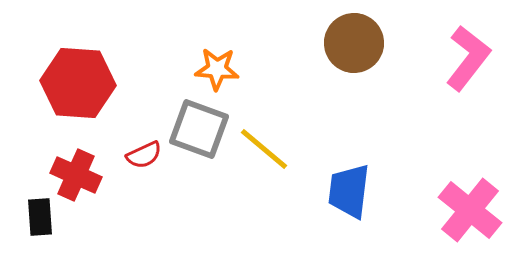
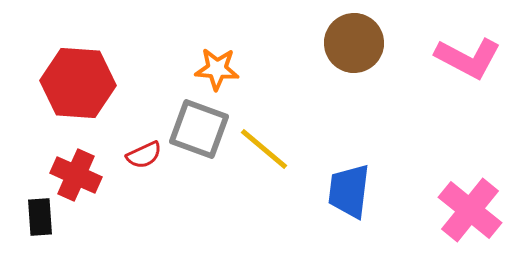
pink L-shape: rotated 80 degrees clockwise
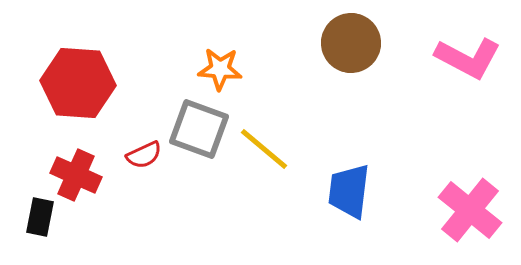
brown circle: moved 3 px left
orange star: moved 3 px right
black rectangle: rotated 15 degrees clockwise
